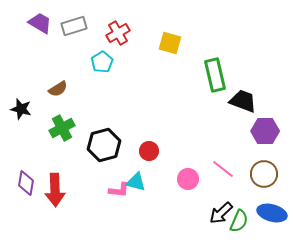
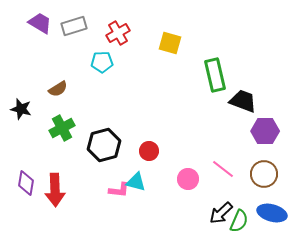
cyan pentagon: rotated 30 degrees clockwise
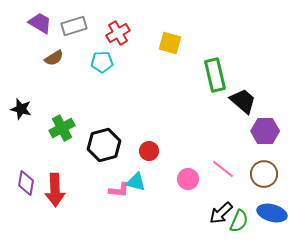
brown semicircle: moved 4 px left, 31 px up
black trapezoid: rotated 20 degrees clockwise
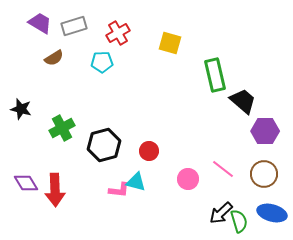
purple diamond: rotated 40 degrees counterclockwise
green semicircle: rotated 40 degrees counterclockwise
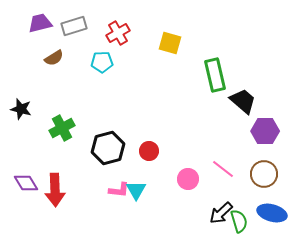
purple trapezoid: rotated 45 degrees counterclockwise
black hexagon: moved 4 px right, 3 px down
cyan triangle: moved 8 px down; rotated 45 degrees clockwise
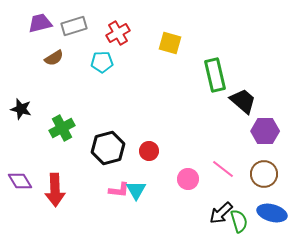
purple diamond: moved 6 px left, 2 px up
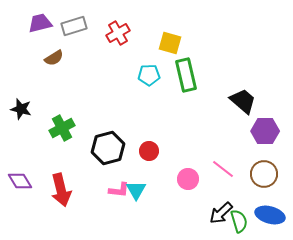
cyan pentagon: moved 47 px right, 13 px down
green rectangle: moved 29 px left
red arrow: moved 6 px right; rotated 12 degrees counterclockwise
blue ellipse: moved 2 px left, 2 px down
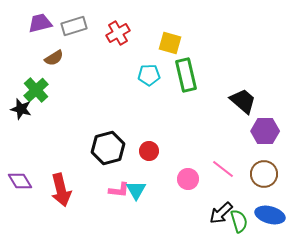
green cross: moved 26 px left, 38 px up; rotated 15 degrees counterclockwise
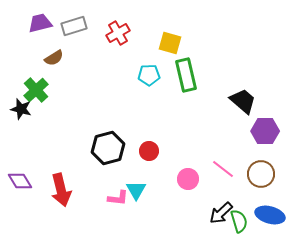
brown circle: moved 3 px left
pink L-shape: moved 1 px left, 8 px down
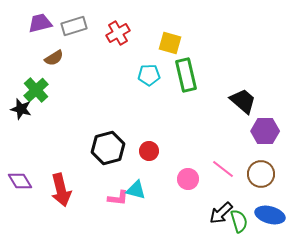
cyan triangle: rotated 45 degrees counterclockwise
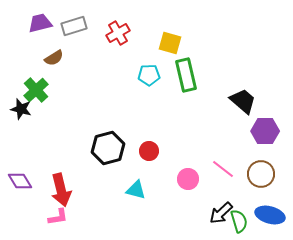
pink L-shape: moved 60 px left, 19 px down; rotated 15 degrees counterclockwise
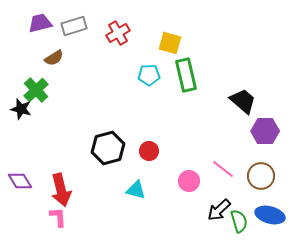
brown circle: moved 2 px down
pink circle: moved 1 px right, 2 px down
black arrow: moved 2 px left, 3 px up
pink L-shape: rotated 85 degrees counterclockwise
